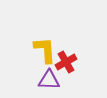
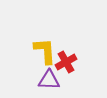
yellow L-shape: moved 1 px down
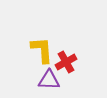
yellow L-shape: moved 3 px left, 1 px up
